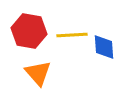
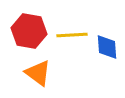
blue diamond: moved 3 px right
orange triangle: rotated 12 degrees counterclockwise
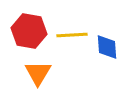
orange triangle: rotated 24 degrees clockwise
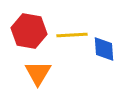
blue diamond: moved 3 px left, 2 px down
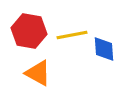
yellow line: rotated 8 degrees counterclockwise
orange triangle: rotated 32 degrees counterclockwise
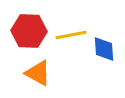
red hexagon: rotated 8 degrees counterclockwise
yellow line: moved 1 px left
